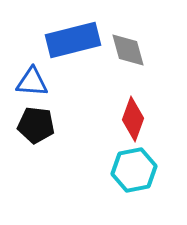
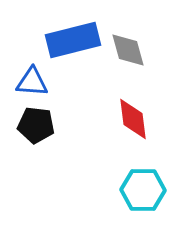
red diamond: rotated 27 degrees counterclockwise
cyan hexagon: moved 9 px right, 20 px down; rotated 12 degrees clockwise
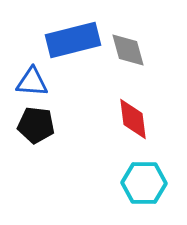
cyan hexagon: moved 1 px right, 7 px up
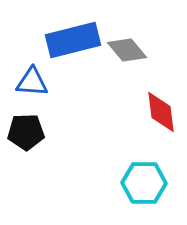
gray diamond: moved 1 px left; rotated 24 degrees counterclockwise
red diamond: moved 28 px right, 7 px up
black pentagon: moved 10 px left, 7 px down; rotated 9 degrees counterclockwise
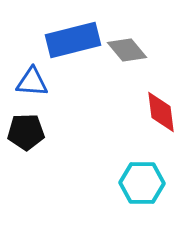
cyan hexagon: moved 2 px left
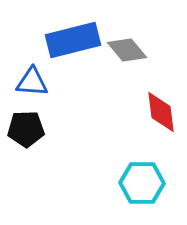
black pentagon: moved 3 px up
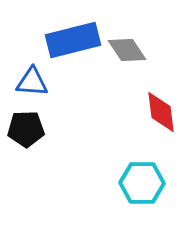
gray diamond: rotated 6 degrees clockwise
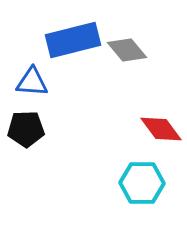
gray diamond: rotated 6 degrees counterclockwise
red diamond: moved 17 px down; rotated 30 degrees counterclockwise
